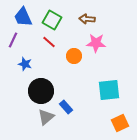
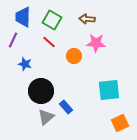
blue trapezoid: rotated 25 degrees clockwise
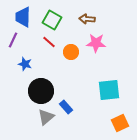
orange circle: moved 3 px left, 4 px up
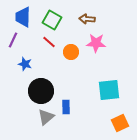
blue rectangle: rotated 40 degrees clockwise
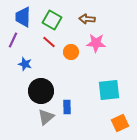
blue rectangle: moved 1 px right
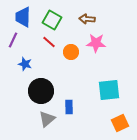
blue rectangle: moved 2 px right
gray triangle: moved 1 px right, 2 px down
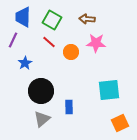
blue star: moved 1 px up; rotated 24 degrees clockwise
gray triangle: moved 5 px left
